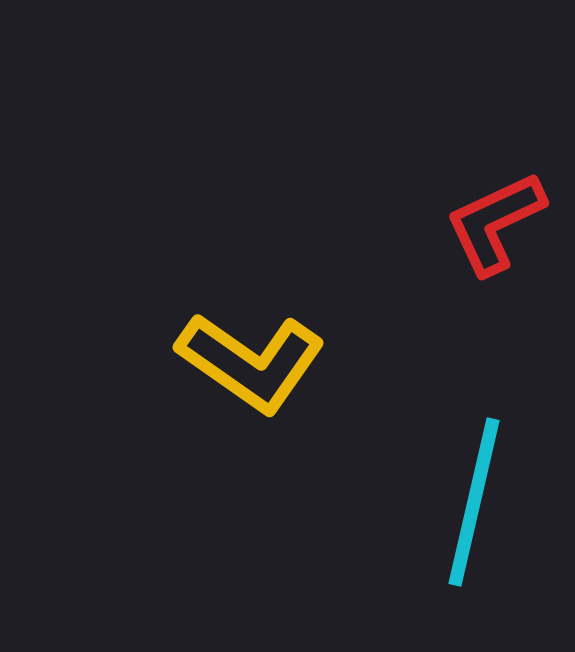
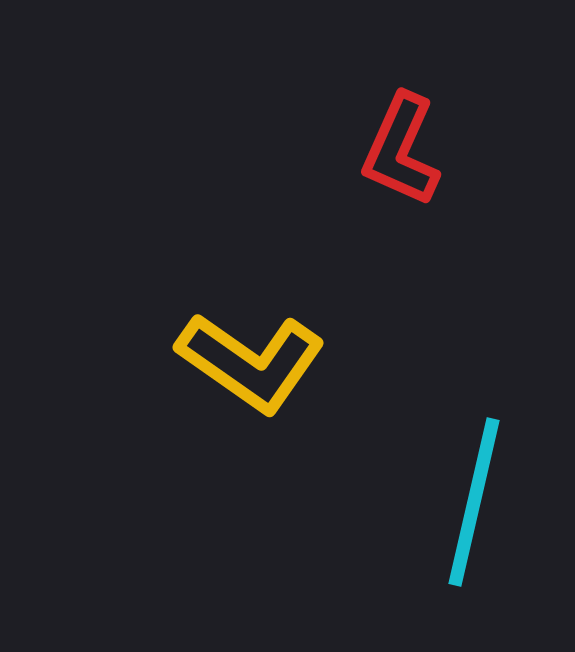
red L-shape: moved 94 px left, 73 px up; rotated 41 degrees counterclockwise
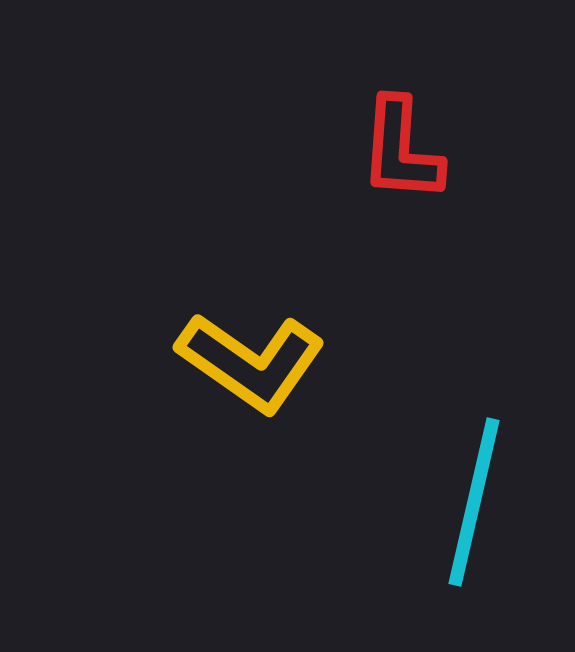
red L-shape: rotated 20 degrees counterclockwise
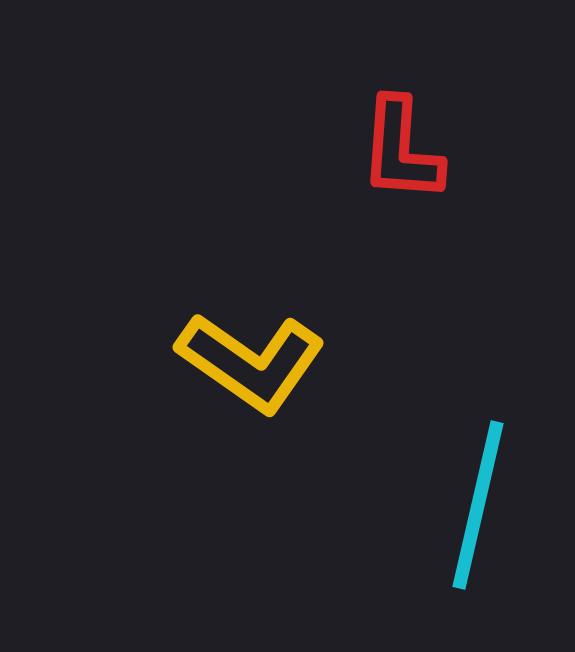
cyan line: moved 4 px right, 3 px down
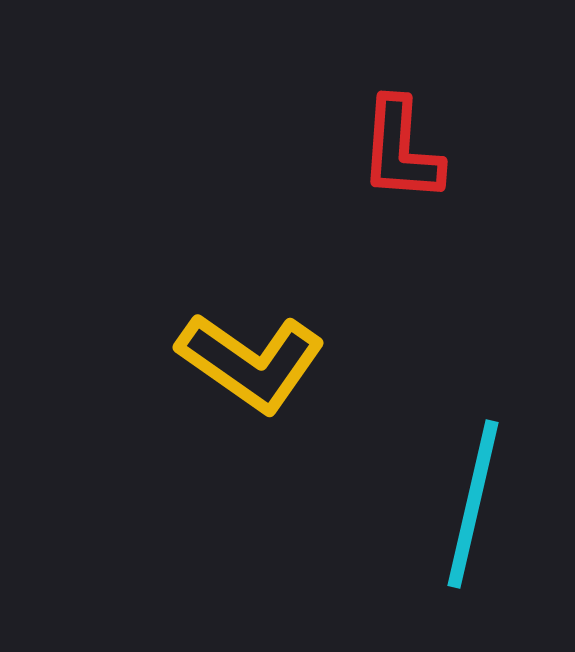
cyan line: moved 5 px left, 1 px up
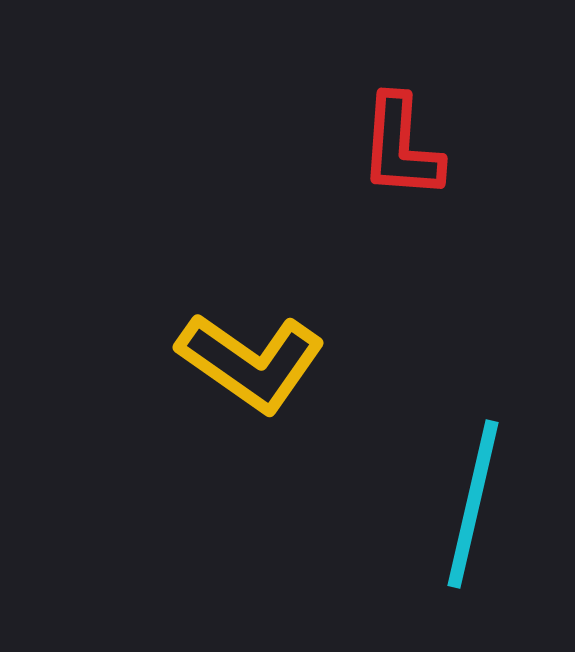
red L-shape: moved 3 px up
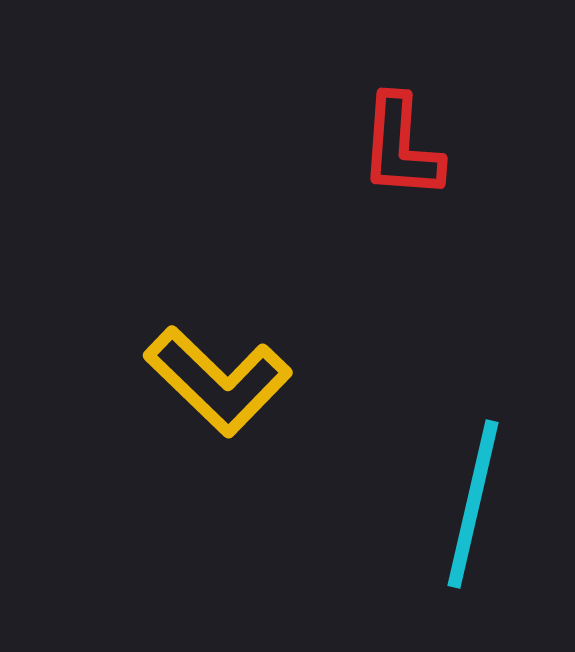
yellow L-shape: moved 33 px left, 19 px down; rotated 9 degrees clockwise
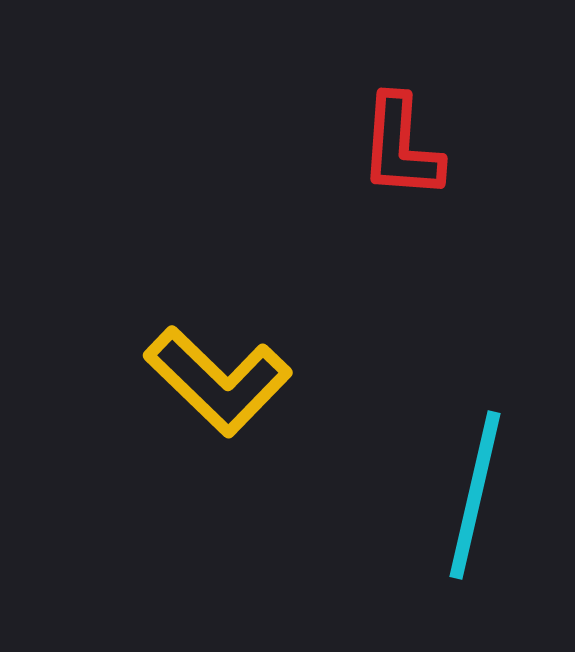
cyan line: moved 2 px right, 9 px up
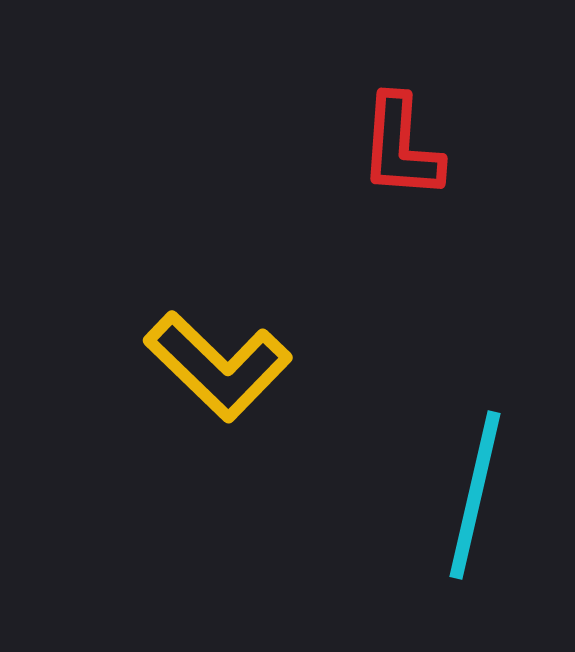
yellow L-shape: moved 15 px up
